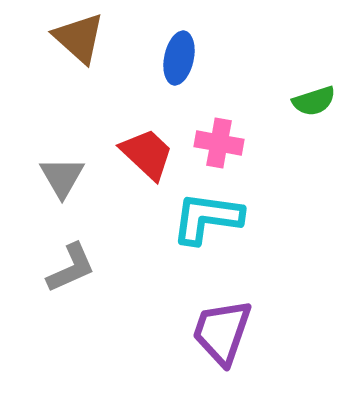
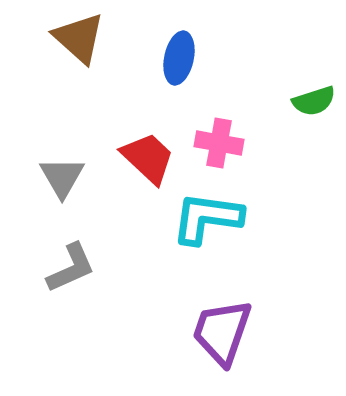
red trapezoid: moved 1 px right, 4 px down
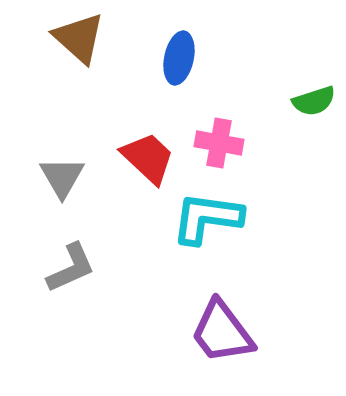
purple trapezoid: rotated 56 degrees counterclockwise
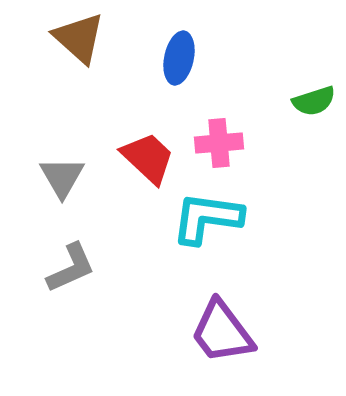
pink cross: rotated 15 degrees counterclockwise
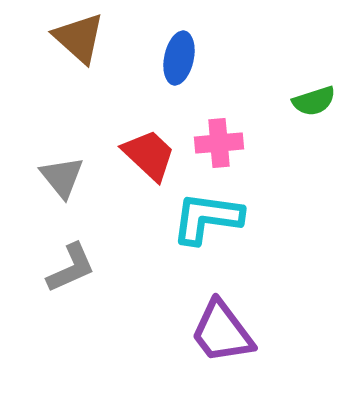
red trapezoid: moved 1 px right, 3 px up
gray triangle: rotated 9 degrees counterclockwise
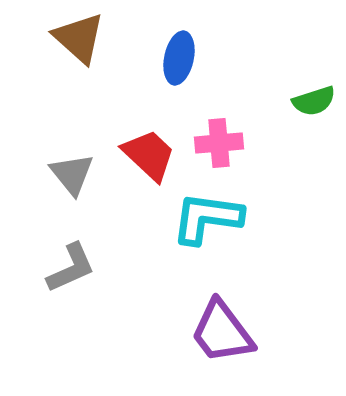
gray triangle: moved 10 px right, 3 px up
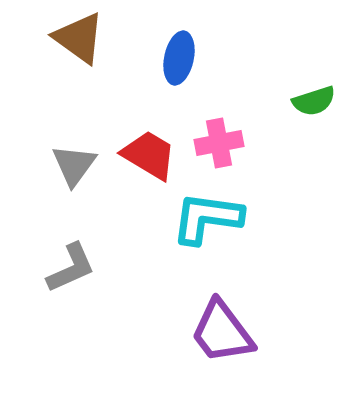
brown triangle: rotated 6 degrees counterclockwise
pink cross: rotated 6 degrees counterclockwise
red trapezoid: rotated 12 degrees counterclockwise
gray triangle: moved 2 px right, 9 px up; rotated 15 degrees clockwise
